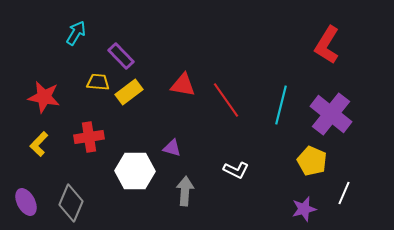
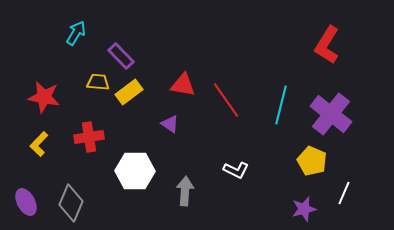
purple triangle: moved 2 px left, 24 px up; rotated 18 degrees clockwise
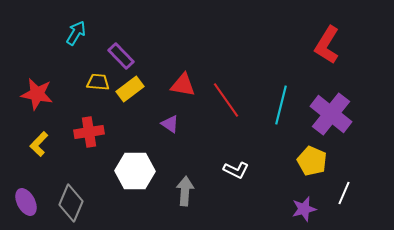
yellow rectangle: moved 1 px right, 3 px up
red star: moved 7 px left, 3 px up
red cross: moved 5 px up
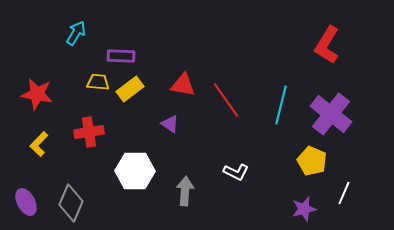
purple rectangle: rotated 44 degrees counterclockwise
white L-shape: moved 2 px down
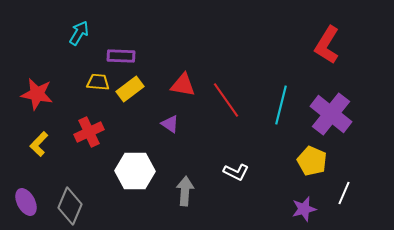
cyan arrow: moved 3 px right
red cross: rotated 16 degrees counterclockwise
gray diamond: moved 1 px left, 3 px down
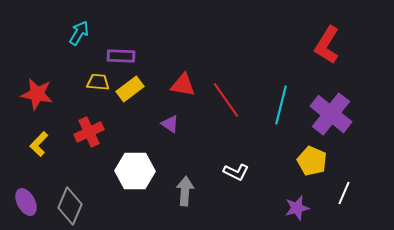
purple star: moved 7 px left, 1 px up
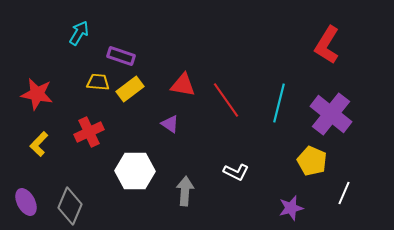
purple rectangle: rotated 16 degrees clockwise
cyan line: moved 2 px left, 2 px up
purple star: moved 6 px left
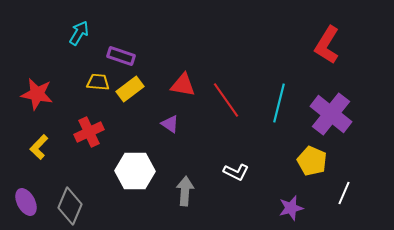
yellow L-shape: moved 3 px down
